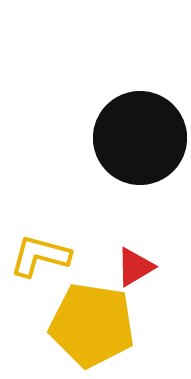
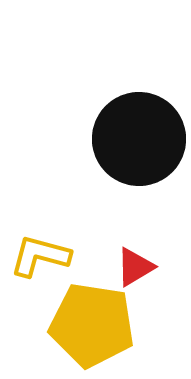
black circle: moved 1 px left, 1 px down
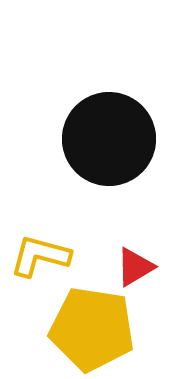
black circle: moved 30 px left
yellow pentagon: moved 4 px down
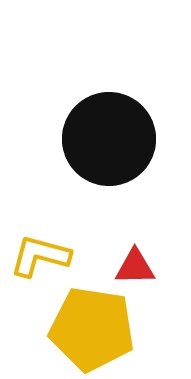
red triangle: rotated 30 degrees clockwise
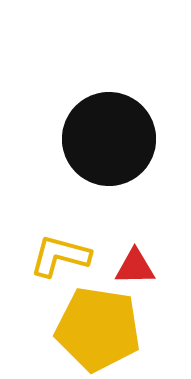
yellow L-shape: moved 20 px right
yellow pentagon: moved 6 px right
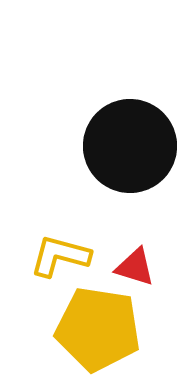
black circle: moved 21 px right, 7 px down
red triangle: rotated 18 degrees clockwise
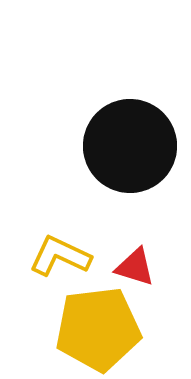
yellow L-shape: rotated 10 degrees clockwise
yellow pentagon: rotated 16 degrees counterclockwise
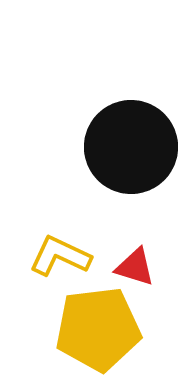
black circle: moved 1 px right, 1 px down
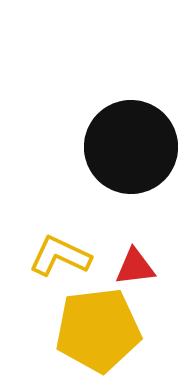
red triangle: rotated 24 degrees counterclockwise
yellow pentagon: moved 1 px down
